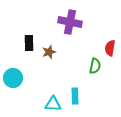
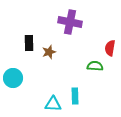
green semicircle: rotated 98 degrees counterclockwise
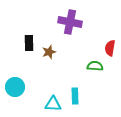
cyan circle: moved 2 px right, 9 px down
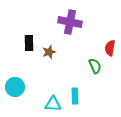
green semicircle: rotated 63 degrees clockwise
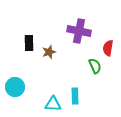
purple cross: moved 9 px right, 9 px down
red semicircle: moved 2 px left
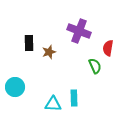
purple cross: rotated 10 degrees clockwise
cyan rectangle: moved 1 px left, 2 px down
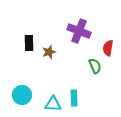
cyan circle: moved 7 px right, 8 px down
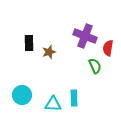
purple cross: moved 6 px right, 5 px down
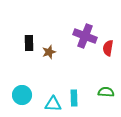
green semicircle: moved 11 px right, 26 px down; rotated 63 degrees counterclockwise
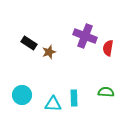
black rectangle: rotated 56 degrees counterclockwise
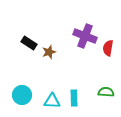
cyan triangle: moved 1 px left, 3 px up
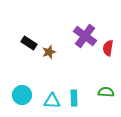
purple cross: rotated 15 degrees clockwise
